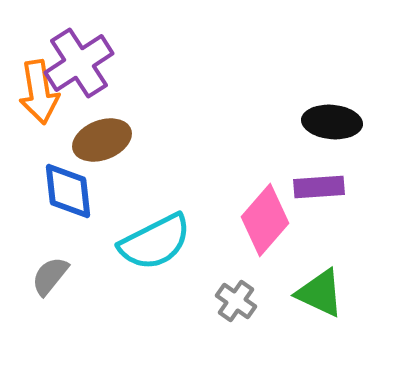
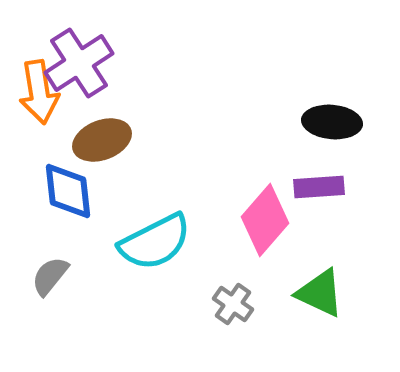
gray cross: moved 3 px left, 3 px down
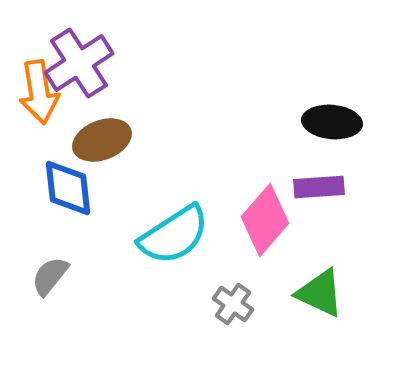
blue diamond: moved 3 px up
cyan semicircle: moved 19 px right, 7 px up; rotated 6 degrees counterclockwise
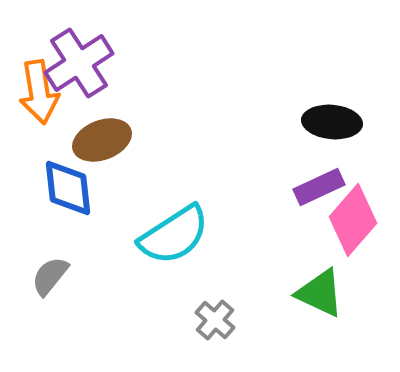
purple rectangle: rotated 21 degrees counterclockwise
pink diamond: moved 88 px right
gray cross: moved 18 px left, 16 px down; rotated 6 degrees clockwise
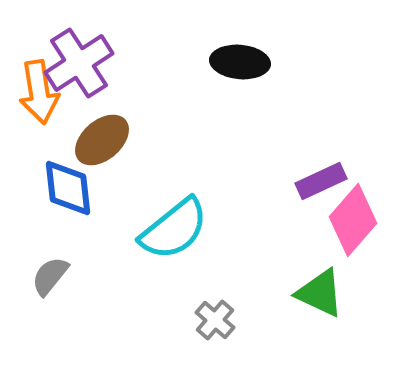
black ellipse: moved 92 px left, 60 px up
brown ellipse: rotated 20 degrees counterclockwise
purple rectangle: moved 2 px right, 6 px up
cyan semicircle: moved 6 px up; rotated 6 degrees counterclockwise
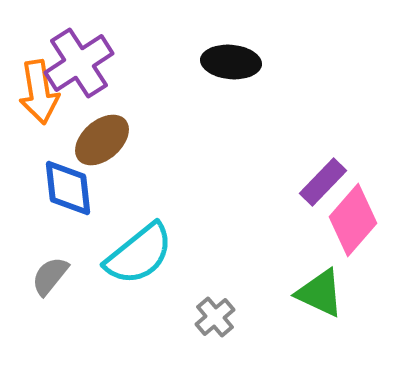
black ellipse: moved 9 px left
purple rectangle: moved 2 px right, 1 px down; rotated 21 degrees counterclockwise
cyan semicircle: moved 35 px left, 25 px down
gray cross: moved 3 px up; rotated 9 degrees clockwise
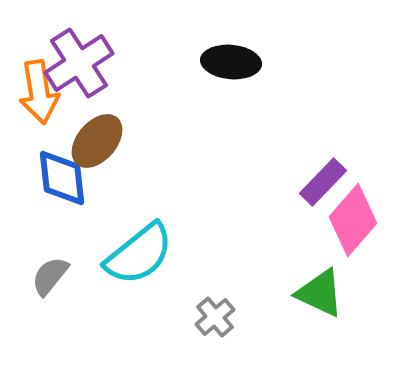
brown ellipse: moved 5 px left, 1 px down; rotated 8 degrees counterclockwise
blue diamond: moved 6 px left, 10 px up
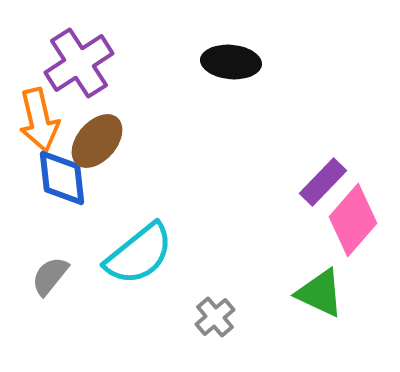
orange arrow: moved 28 px down; rotated 4 degrees counterclockwise
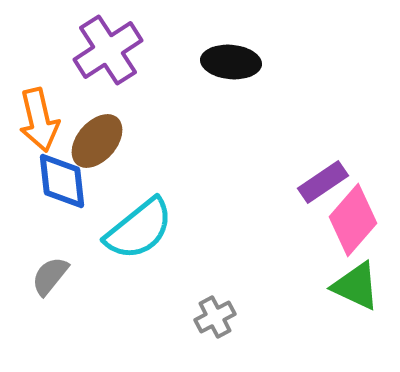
purple cross: moved 29 px right, 13 px up
blue diamond: moved 3 px down
purple rectangle: rotated 12 degrees clockwise
cyan semicircle: moved 25 px up
green triangle: moved 36 px right, 7 px up
gray cross: rotated 12 degrees clockwise
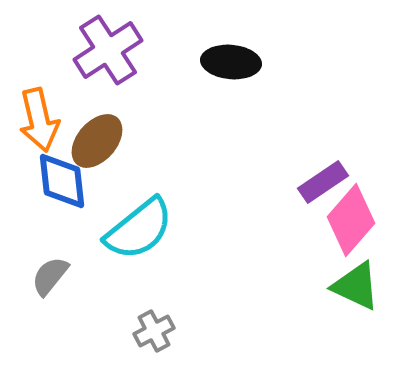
pink diamond: moved 2 px left
gray cross: moved 61 px left, 14 px down
